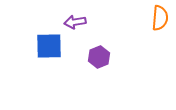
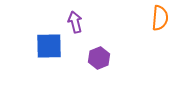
purple arrow: rotated 85 degrees clockwise
purple hexagon: moved 1 px down
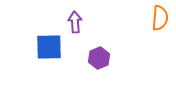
purple arrow: rotated 10 degrees clockwise
blue square: moved 1 px down
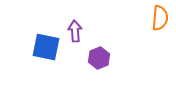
purple arrow: moved 9 px down
blue square: moved 3 px left; rotated 12 degrees clockwise
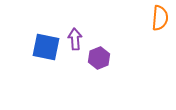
purple arrow: moved 8 px down
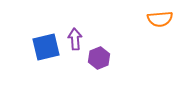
orange semicircle: moved 1 px down; rotated 80 degrees clockwise
blue square: rotated 24 degrees counterclockwise
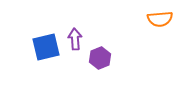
purple hexagon: moved 1 px right
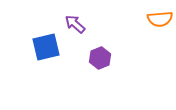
purple arrow: moved 15 px up; rotated 45 degrees counterclockwise
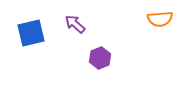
blue square: moved 15 px left, 14 px up
